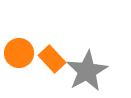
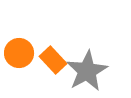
orange rectangle: moved 1 px right, 1 px down
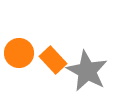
gray star: rotated 15 degrees counterclockwise
